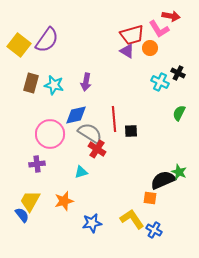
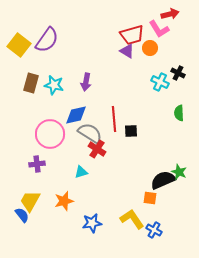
red arrow: moved 1 px left, 2 px up; rotated 24 degrees counterclockwise
green semicircle: rotated 28 degrees counterclockwise
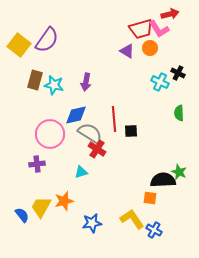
red trapezoid: moved 9 px right, 6 px up
brown rectangle: moved 4 px right, 3 px up
black semicircle: rotated 20 degrees clockwise
yellow trapezoid: moved 11 px right, 6 px down
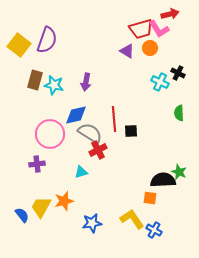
purple semicircle: rotated 16 degrees counterclockwise
red cross: moved 1 px right, 1 px down; rotated 30 degrees clockwise
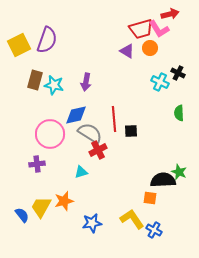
yellow square: rotated 25 degrees clockwise
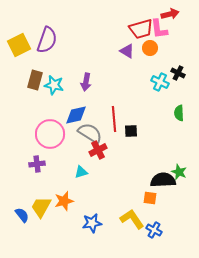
pink L-shape: rotated 25 degrees clockwise
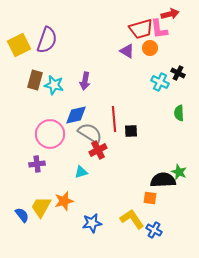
purple arrow: moved 1 px left, 1 px up
